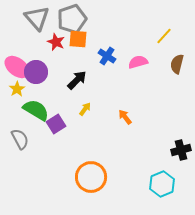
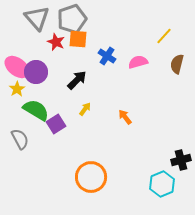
black cross: moved 10 px down
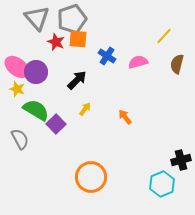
yellow star: rotated 21 degrees counterclockwise
purple square: rotated 12 degrees counterclockwise
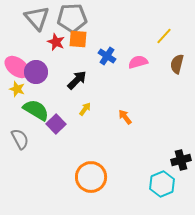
gray pentagon: moved 1 px up; rotated 16 degrees clockwise
